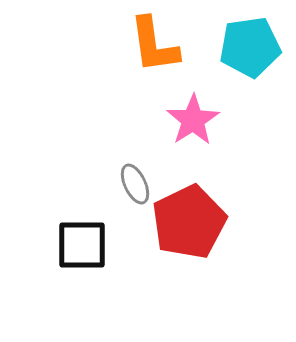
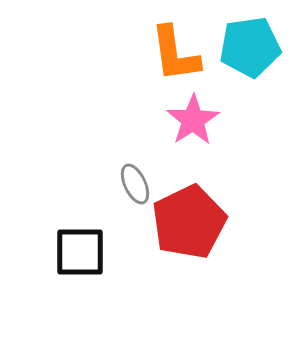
orange L-shape: moved 21 px right, 9 px down
black square: moved 2 px left, 7 px down
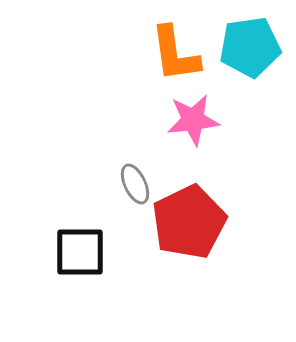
pink star: rotated 26 degrees clockwise
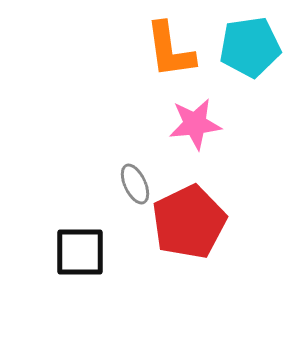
orange L-shape: moved 5 px left, 4 px up
pink star: moved 2 px right, 4 px down
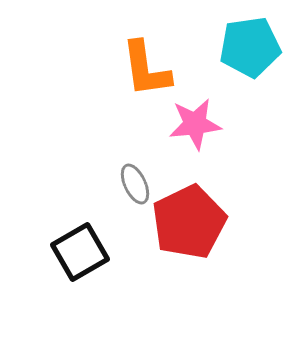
orange L-shape: moved 24 px left, 19 px down
black square: rotated 30 degrees counterclockwise
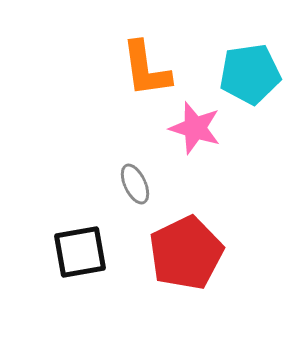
cyan pentagon: moved 27 px down
pink star: moved 4 px down; rotated 24 degrees clockwise
red pentagon: moved 3 px left, 31 px down
black square: rotated 20 degrees clockwise
